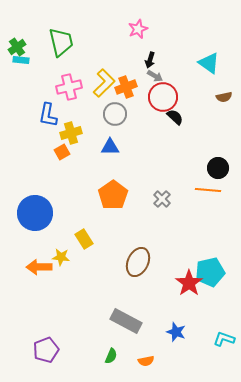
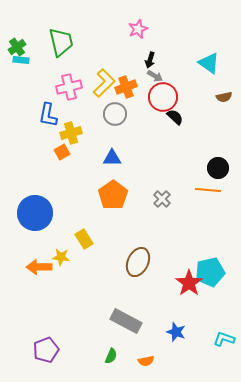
blue triangle: moved 2 px right, 11 px down
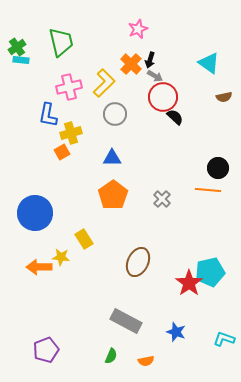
orange cross: moved 5 px right, 23 px up; rotated 25 degrees counterclockwise
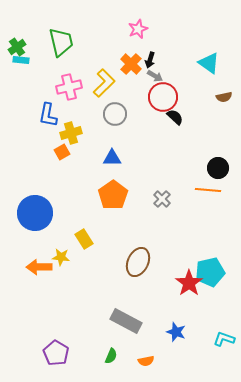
purple pentagon: moved 10 px right, 3 px down; rotated 20 degrees counterclockwise
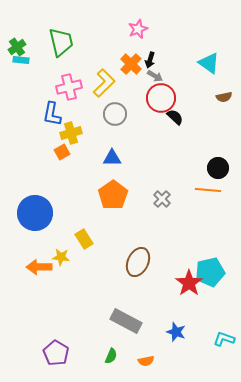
red circle: moved 2 px left, 1 px down
blue L-shape: moved 4 px right, 1 px up
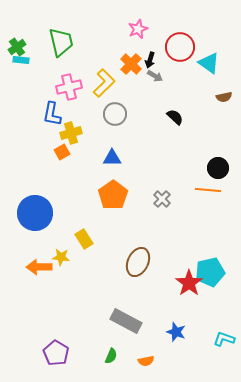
red circle: moved 19 px right, 51 px up
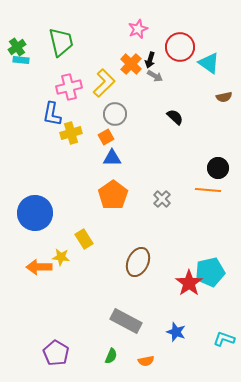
orange square: moved 44 px right, 15 px up
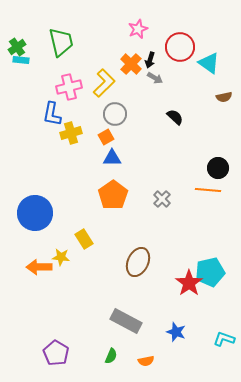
gray arrow: moved 2 px down
